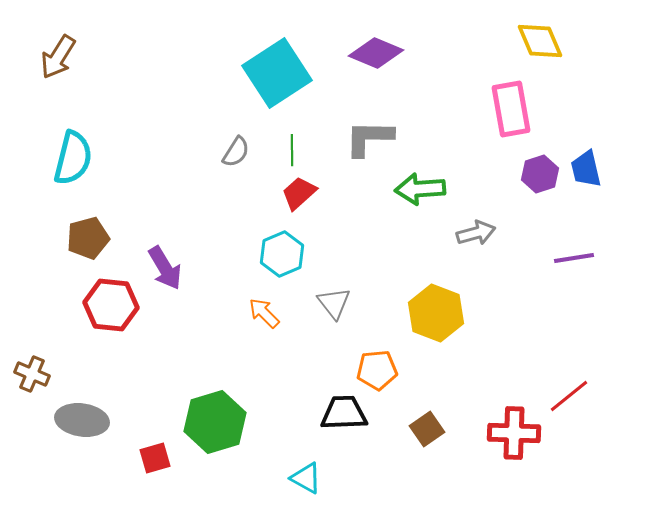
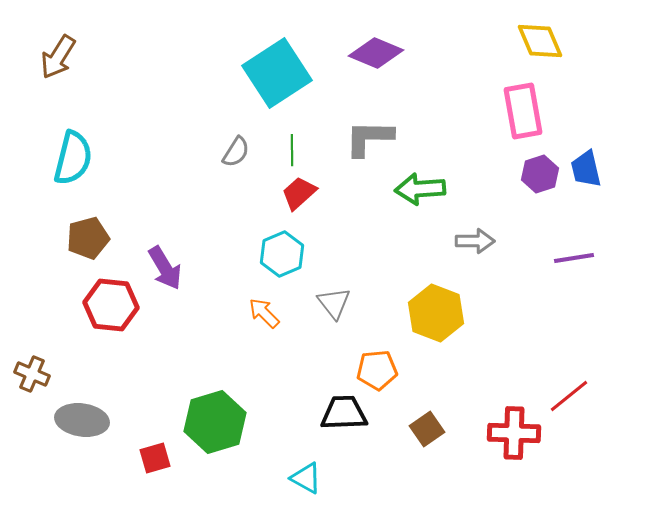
pink rectangle: moved 12 px right, 2 px down
gray arrow: moved 1 px left, 8 px down; rotated 15 degrees clockwise
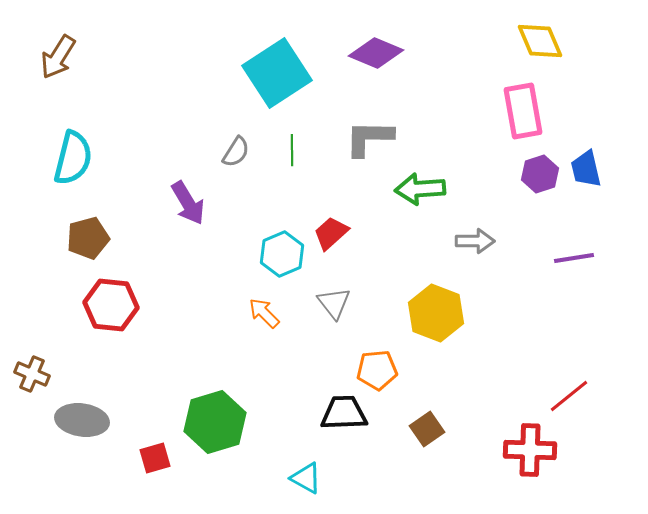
red trapezoid: moved 32 px right, 40 px down
purple arrow: moved 23 px right, 65 px up
red cross: moved 16 px right, 17 px down
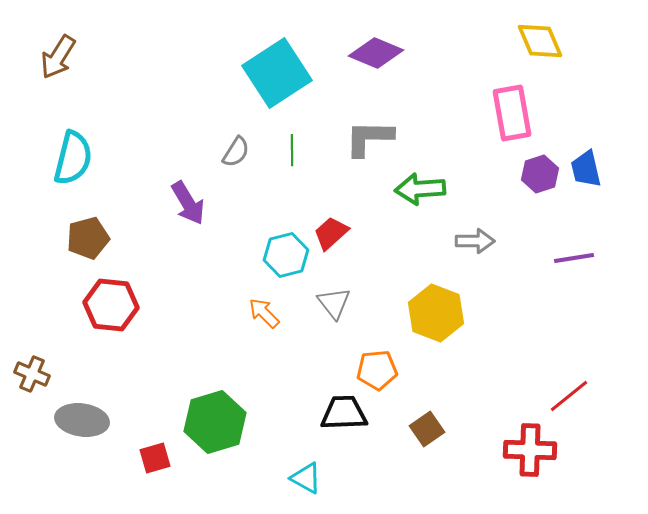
pink rectangle: moved 11 px left, 2 px down
cyan hexagon: moved 4 px right, 1 px down; rotated 9 degrees clockwise
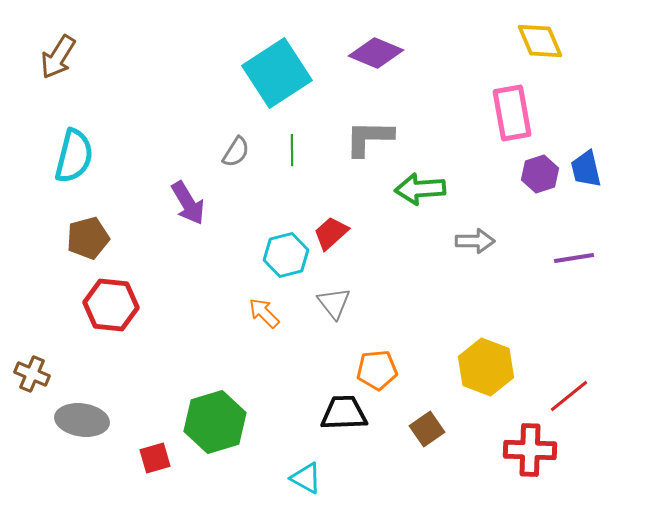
cyan semicircle: moved 1 px right, 2 px up
yellow hexagon: moved 50 px right, 54 px down
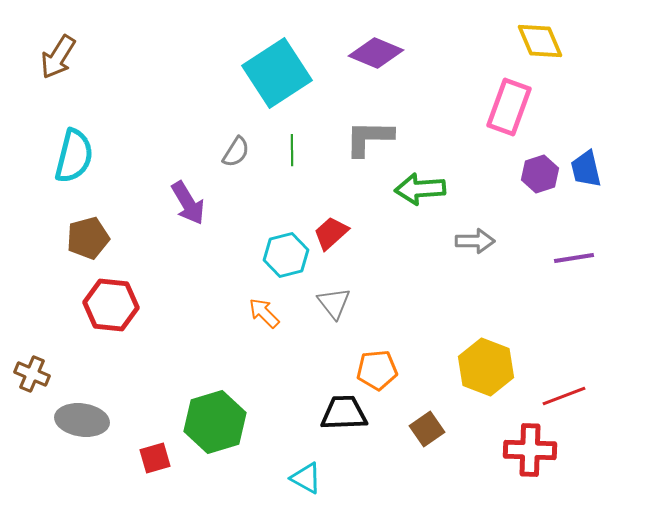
pink rectangle: moved 3 px left, 6 px up; rotated 30 degrees clockwise
red line: moved 5 px left; rotated 18 degrees clockwise
